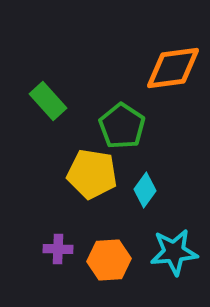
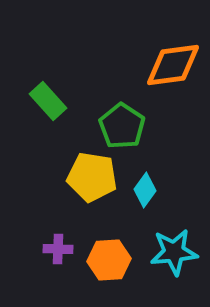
orange diamond: moved 3 px up
yellow pentagon: moved 3 px down
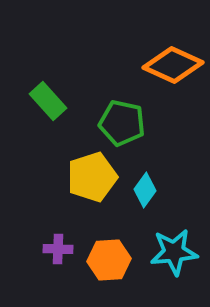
orange diamond: rotated 32 degrees clockwise
green pentagon: moved 3 px up; rotated 21 degrees counterclockwise
yellow pentagon: rotated 27 degrees counterclockwise
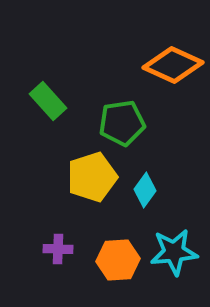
green pentagon: rotated 21 degrees counterclockwise
orange hexagon: moved 9 px right
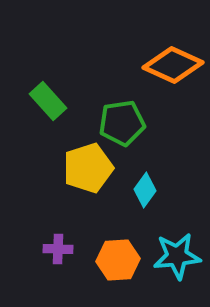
yellow pentagon: moved 4 px left, 9 px up
cyan star: moved 3 px right, 4 px down
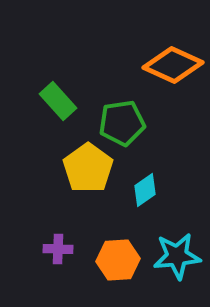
green rectangle: moved 10 px right
yellow pentagon: rotated 18 degrees counterclockwise
cyan diamond: rotated 20 degrees clockwise
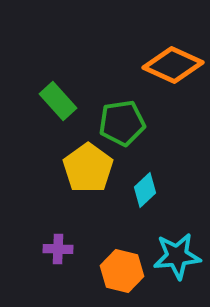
cyan diamond: rotated 8 degrees counterclockwise
orange hexagon: moved 4 px right, 11 px down; rotated 18 degrees clockwise
